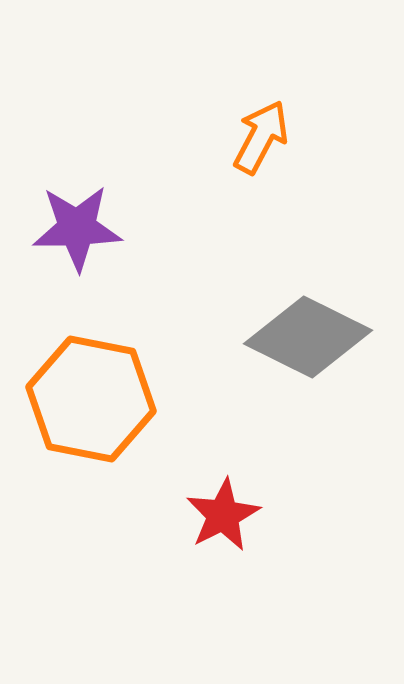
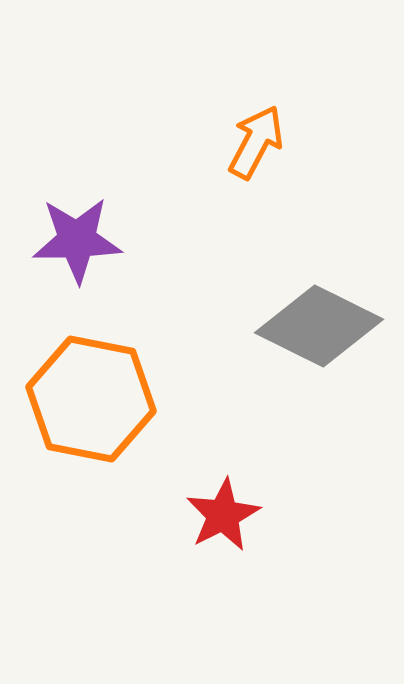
orange arrow: moved 5 px left, 5 px down
purple star: moved 12 px down
gray diamond: moved 11 px right, 11 px up
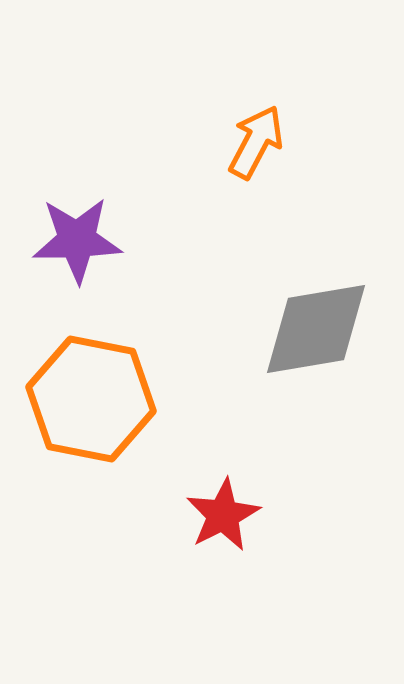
gray diamond: moved 3 px left, 3 px down; rotated 36 degrees counterclockwise
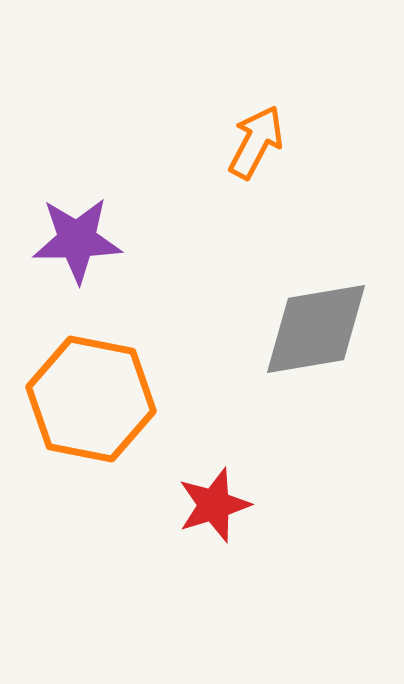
red star: moved 9 px left, 10 px up; rotated 10 degrees clockwise
